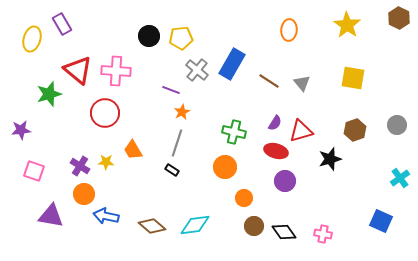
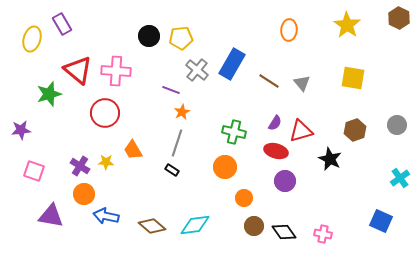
black star at (330, 159): rotated 30 degrees counterclockwise
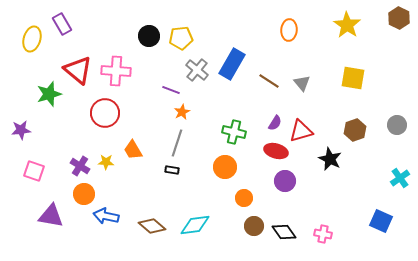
black rectangle at (172, 170): rotated 24 degrees counterclockwise
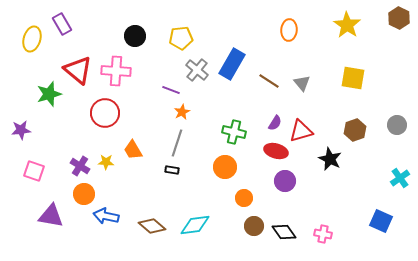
black circle at (149, 36): moved 14 px left
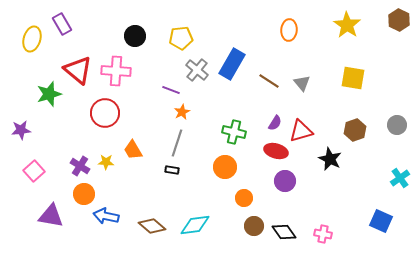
brown hexagon at (399, 18): moved 2 px down
pink square at (34, 171): rotated 30 degrees clockwise
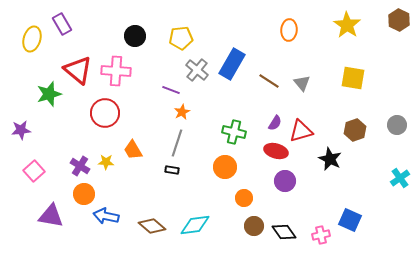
blue square at (381, 221): moved 31 px left, 1 px up
pink cross at (323, 234): moved 2 px left, 1 px down; rotated 24 degrees counterclockwise
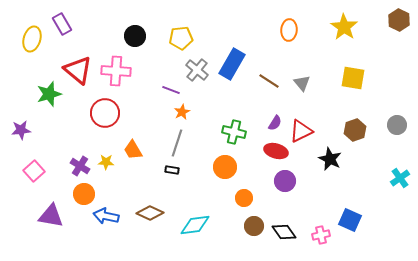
yellow star at (347, 25): moved 3 px left, 2 px down
red triangle at (301, 131): rotated 10 degrees counterclockwise
brown diamond at (152, 226): moved 2 px left, 13 px up; rotated 16 degrees counterclockwise
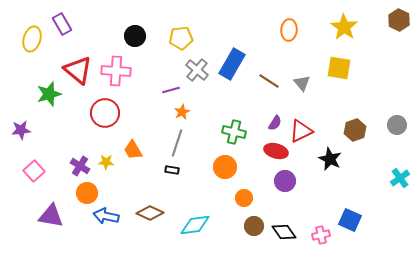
yellow square at (353, 78): moved 14 px left, 10 px up
purple line at (171, 90): rotated 36 degrees counterclockwise
orange circle at (84, 194): moved 3 px right, 1 px up
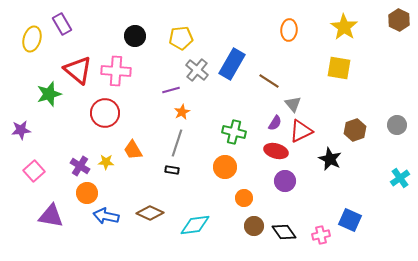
gray triangle at (302, 83): moved 9 px left, 21 px down
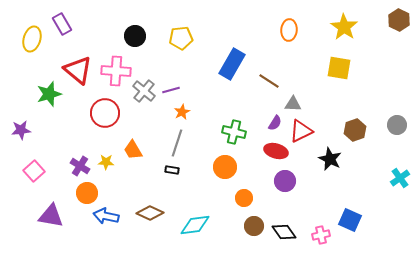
gray cross at (197, 70): moved 53 px left, 21 px down
gray triangle at (293, 104): rotated 48 degrees counterclockwise
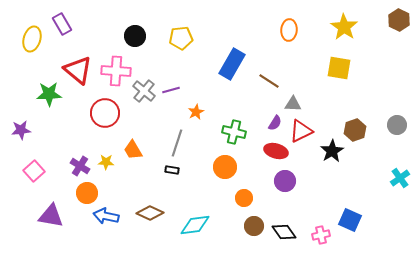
green star at (49, 94): rotated 15 degrees clockwise
orange star at (182, 112): moved 14 px right
black star at (330, 159): moved 2 px right, 8 px up; rotated 15 degrees clockwise
